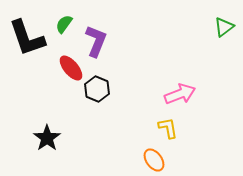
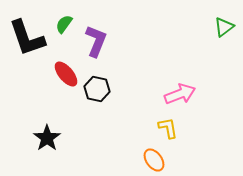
red ellipse: moved 5 px left, 6 px down
black hexagon: rotated 10 degrees counterclockwise
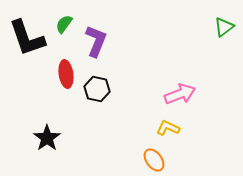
red ellipse: rotated 32 degrees clockwise
yellow L-shape: rotated 55 degrees counterclockwise
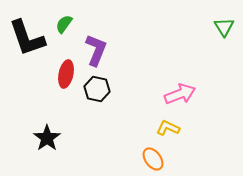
green triangle: rotated 25 degrees counterclockwise
purple L-shape: moved 9 px down
red ellipse: rotated 20 degrees clockwise
orange ellipse: moved 1 px left, 1 px up
